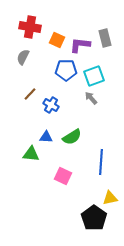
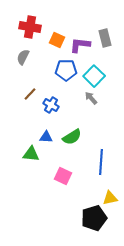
cyan square: rotated 25 degrees counterclockwise
black pentagon: rotated 20 degrees clockwise
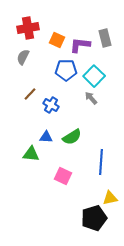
red cross: moved 2 px left, 1 px down; rotated 20 degrees counterclockwise
